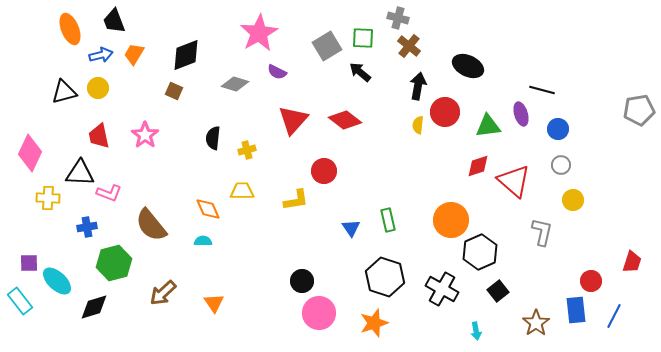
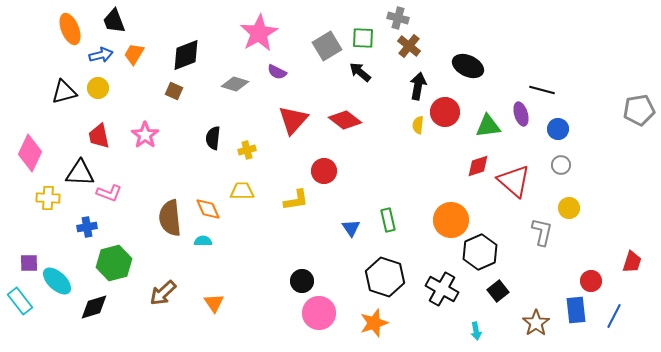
yellow circle at (573, 200): moved 4 px left, 8 px down
brown semicircle at (151, 225): moved 19 px right, 7 px up; rotated 33 degrees clockwise
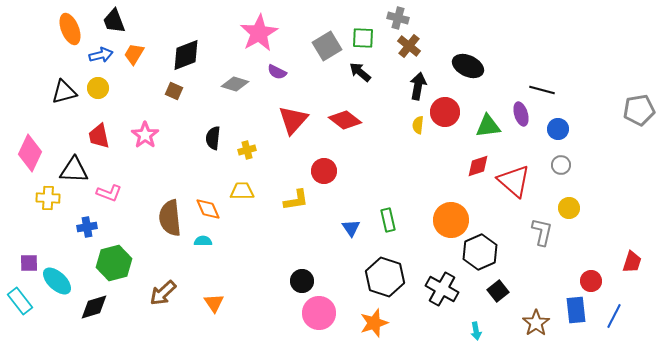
black triangle at (80, 173): moved 6 px left, 3 px up
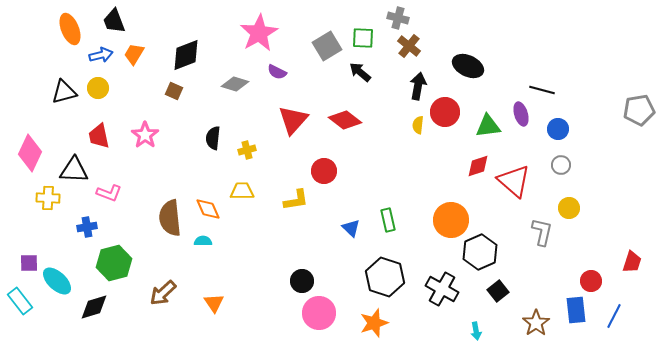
blue triangle at (351, 228): rotated 12 degrees counterclockwise
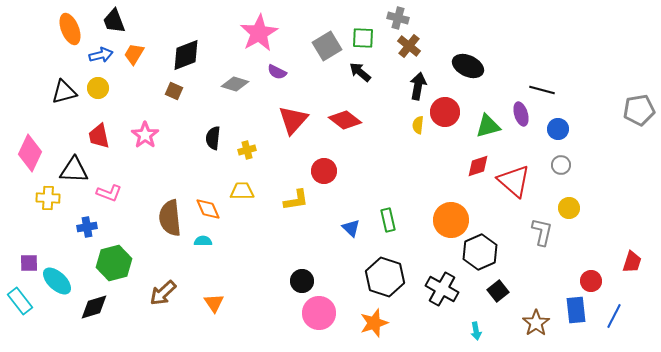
green triangle at (488, 126): rotated 8 degrees counterclockwise
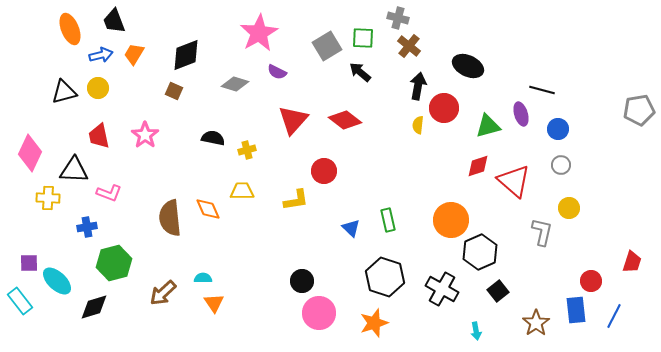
red circle at (445, 112): moved 1 px left, 4 px up
black semicircle at (213, 138): rotated 95 degrees clockwise
cyan semicircle at (203, 241): moved 37 px down
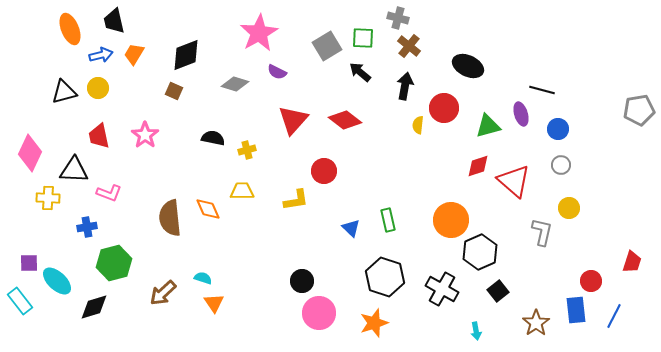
black trapezoid at (114, 21): rotated 8 degrees clockwise
black arrow at (418, 86): moved 13 px left
cyan semicircle at (203, 278): rotated 18 degrees clockwise
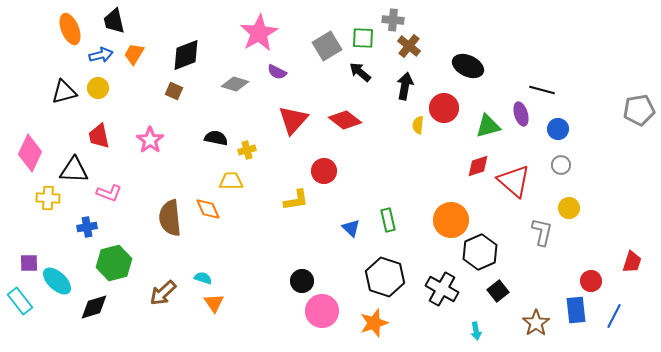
gray cross at (398, 18): moved 5 px left, 2 px down; rotated 10 degrees counterclockwise
pink star at (145, 135): moved 5 px right, 5 px down
black semicircle at (213, 138): moved 3 px right
yellow trapezoid at (242, 191): moved 11 px left, 10 px up
pink circle at (319, 313): moved 3 px right, 2 px up
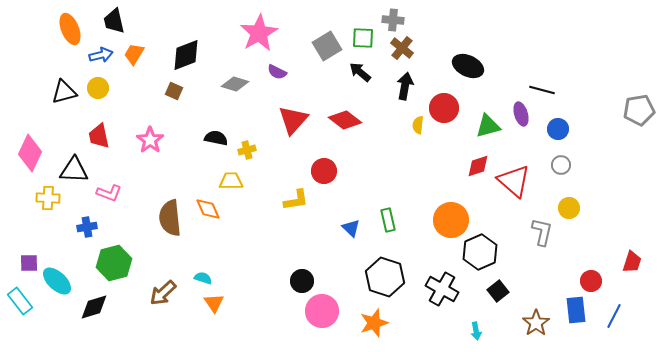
brown cross at (409, 46): moved 7 px left, 2 px down
